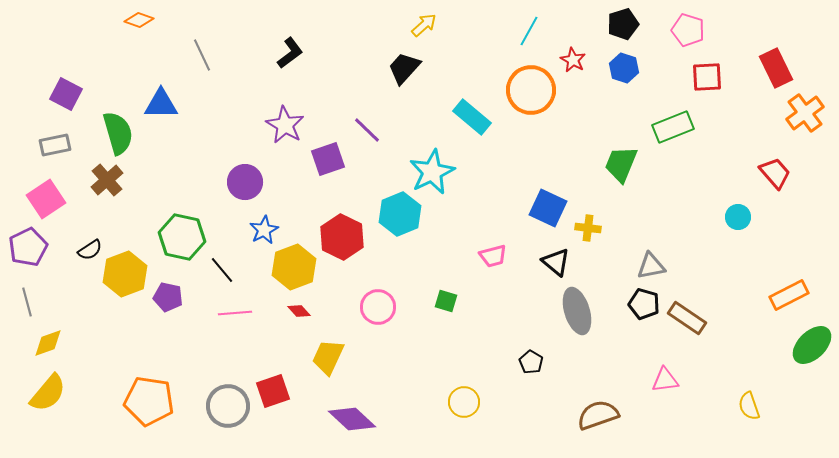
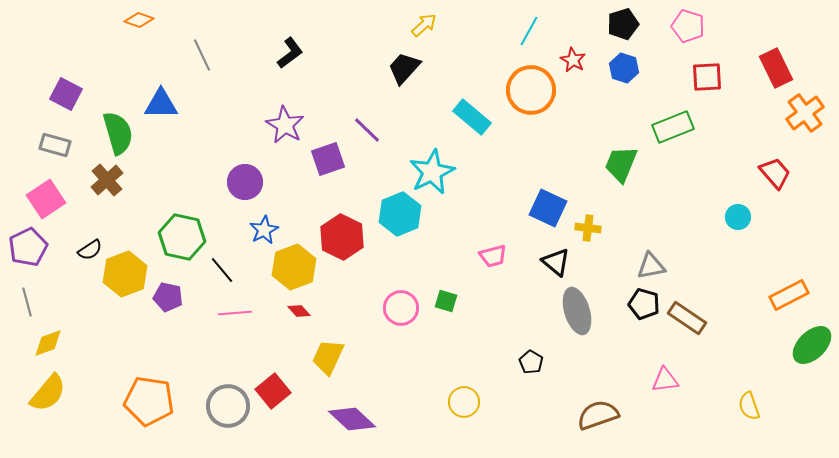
pink pentagon at (688, 30): moved 4 px up
gray rectangle at (55, 145): rotated 28 degrees clockwise
pink circle at (378, 307): moved 23 px right, 1 px down
red square at (273, 391): rotated 20 degrees counterclockwise
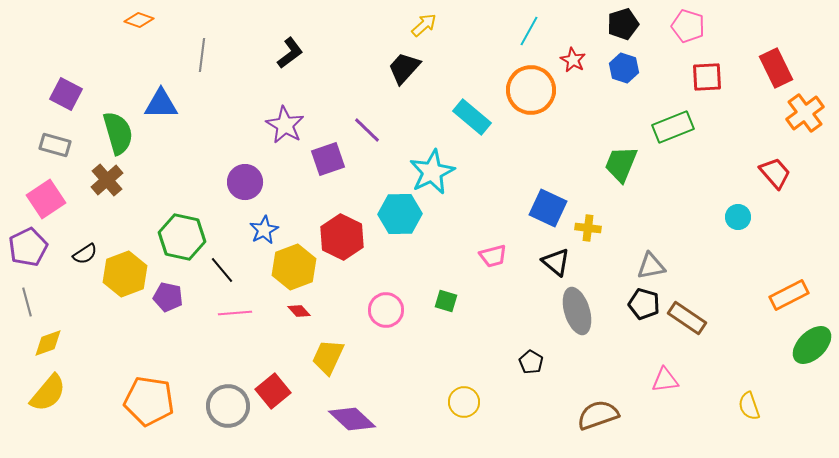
gray line at (202, 55): rotated 32 degrees clockwise
cyan hexagon at (400, 214): rotated 21 degrees clockwise
black semicircle at (90, 250): moved 5 px left, 4 px down
pink circle at (401, 308): moved 15 px left, 2 px down
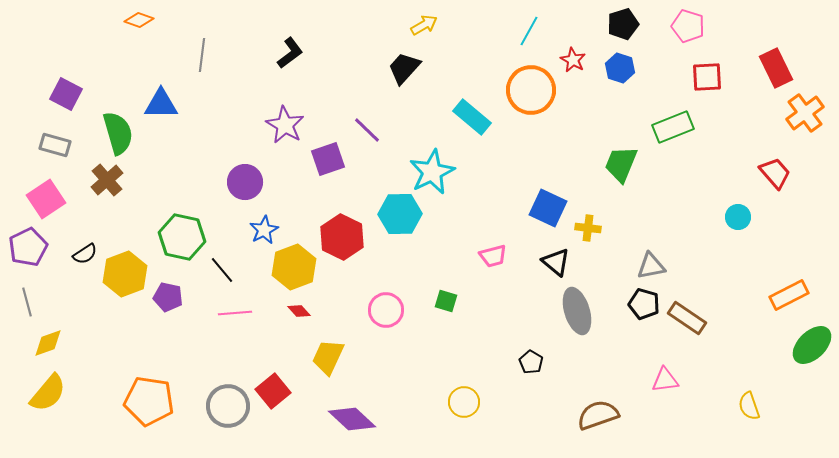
yellow arrow at (424, 25): rotated 12 degrees clockwise
blue hexagon at (624, 68): moved 4 px left
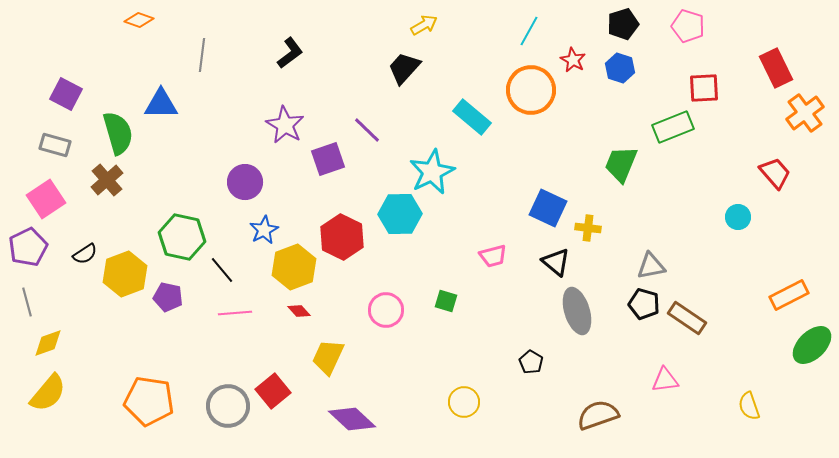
red square at (707, 77): moved 3 px left, 11 px down
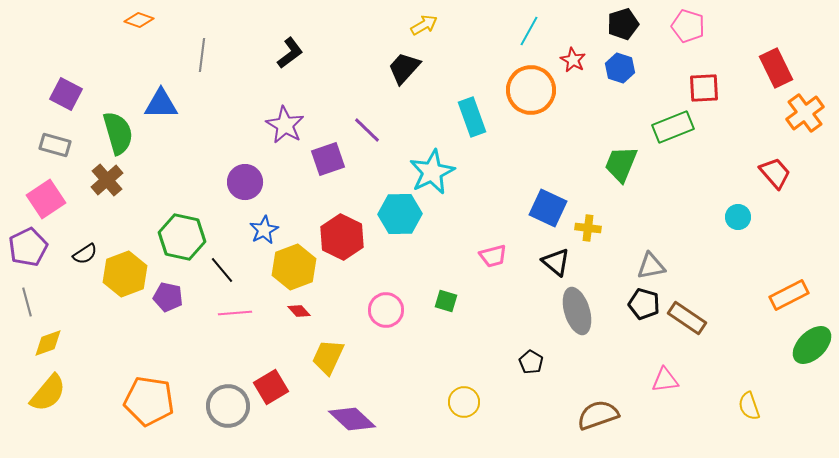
cyan rectangle at (472, 117): rotated 30 degrees clockwise
red square at (273, 391): moved 2 px left, 4 px up; rotated 8 degrees clockwise
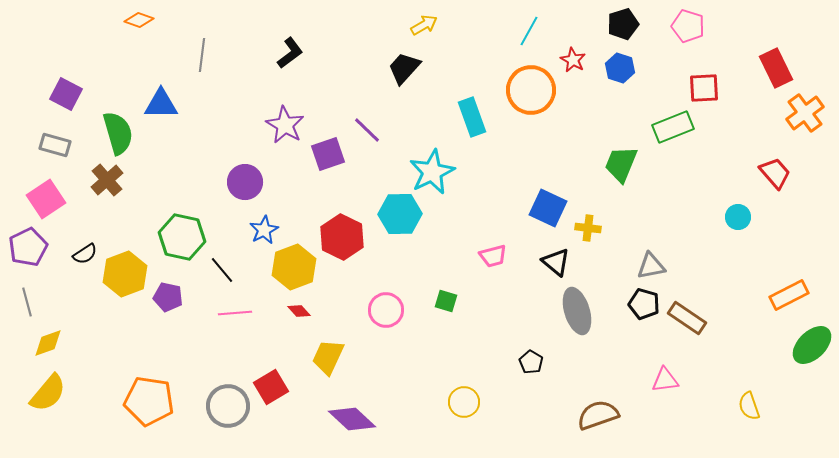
purple square at (328, 159): moved 5 px up
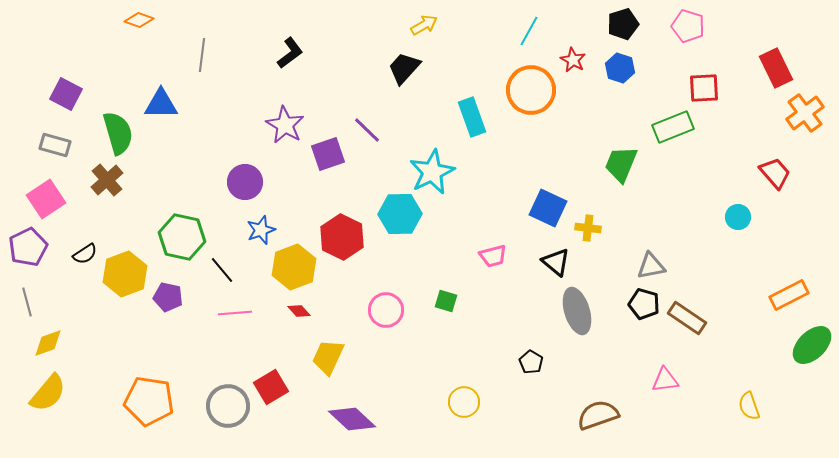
blue star at (264, 230): moved 3 px left; rotated 8 degrees clockwise
